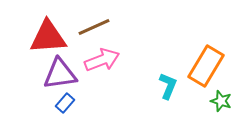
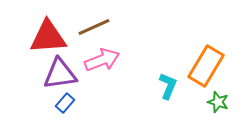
green star: moved 3 px left, 1 px down
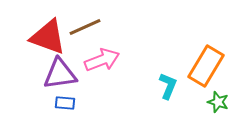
brown line: moved 9 px left
red triangle: rotated 24 degrees clockwise
blue rectangle: rotated 54 degrees clockwise
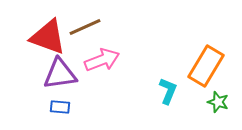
cyan L-shape: moved 5 px down
blue rectangle: moved 5 px left, 4 px down
